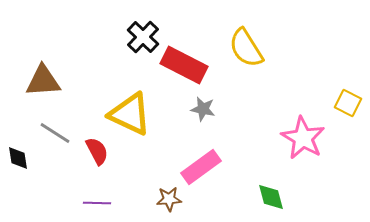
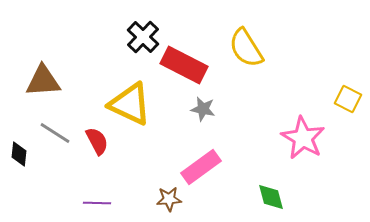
yellow square: moved 4 px up
yellow triangle: moved 10 px up
red semicircle: moved 10 px up
black diamond: moved 1 px right, 4 px up; rotated 15 degrees clockwise
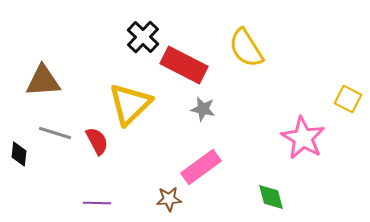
yellow triangle: rotated 51 degrees clockwise
gray line: rotated 16 degrees counterclockwise
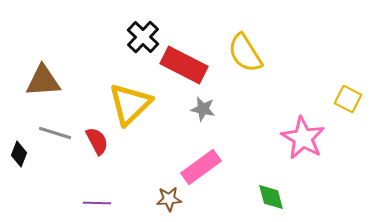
yellow semicircle: moved 1 px left, 5 px down
black diamond: rotated 15 degrees clockwise
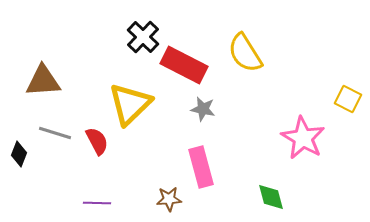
pink rectangle: rotated 69 degrees counterclockwise
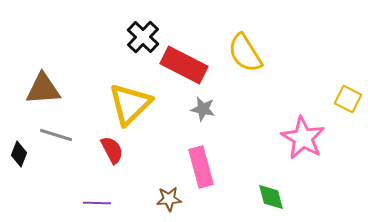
brown triangle: moved 8 px down
gray line: moved 1 px right, 2 px down
red semicircle: moved 15 px right, 9 px down
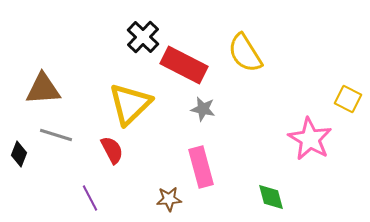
pink star: moved 7 px right, 1 px down
purple line: moved 7 px left, 5 px up; rotated 60 degrees clockwise
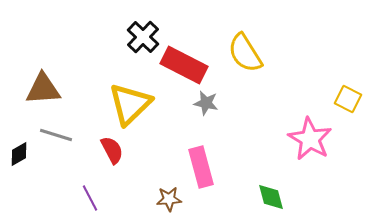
gray star: moved 3 px right, 6 px up
black diamond: rotated 40 degrees clockwise
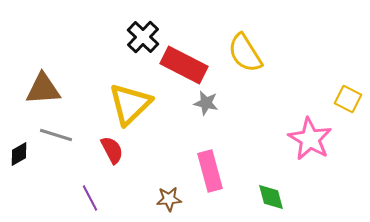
pink rectangle: moved 9 px right, 4 px down
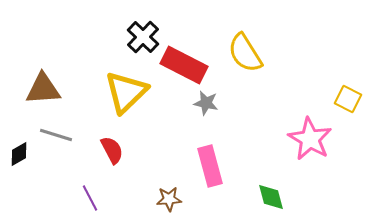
yellow triangle: moved 4 px left, 12 px up
pink rectangle: moved 5 px up
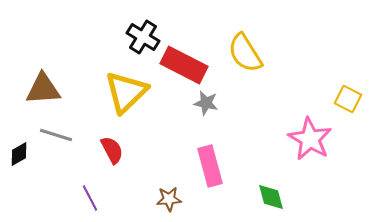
black cross: rotated 12 degrees counterclockwise
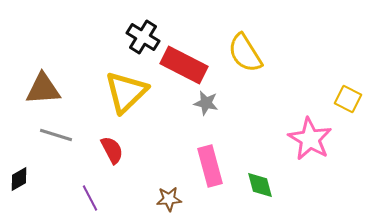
black diamond: moved 25 px down
green diamond: moved 11 px left, 12 px up
